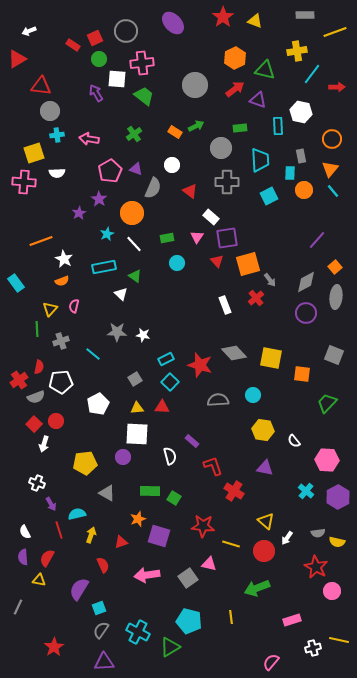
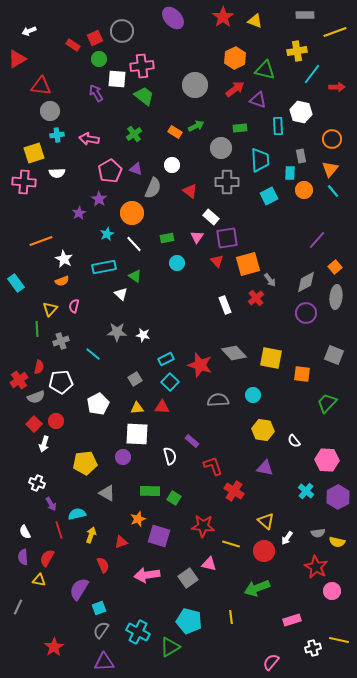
purple ellipse at (173, 23): moved 5 px up
gray circle at (126, 31): moved 4 px left
pink cross at (142, 63): moved 3 px down
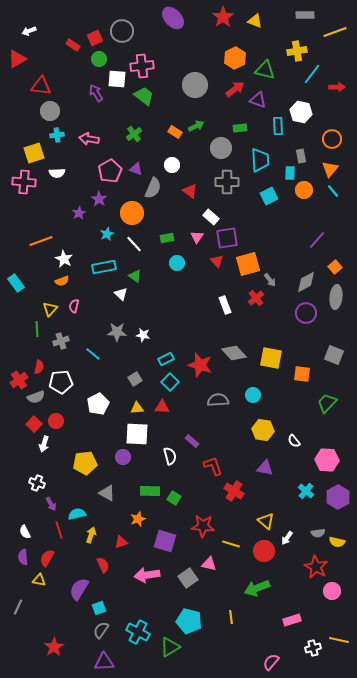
purple square at (159, 536): moved 6 px right, 5 px down
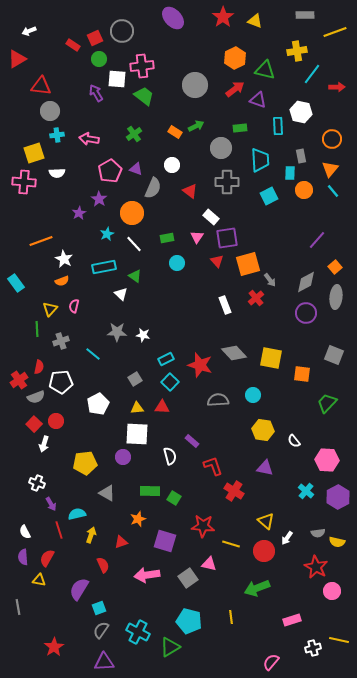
gray line at (18, 607): rotated 35 degrees counterclockwise
